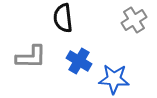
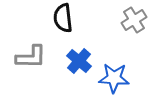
blue cross: rotated 10 degrees clockwise
blue star: moved 1 px up
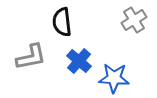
black semicircle: moved 1 px left, 4 px down
gray L-shape: rotated 12 degrees counterclockwise
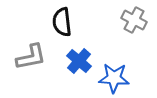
gray cross: rotated 30 degrees counterclockwise
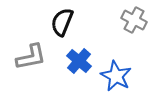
black semicircle: rotated 28 degrees clockwise
blue star: moved 2 px right, 2 px up; rotated 24 degrees clockwise
